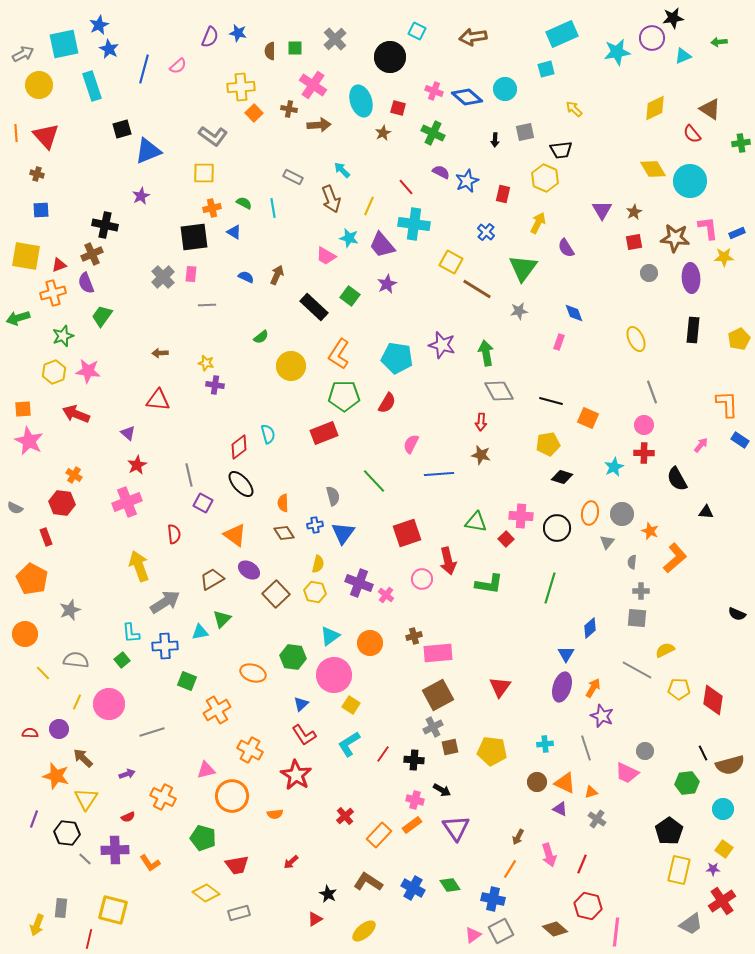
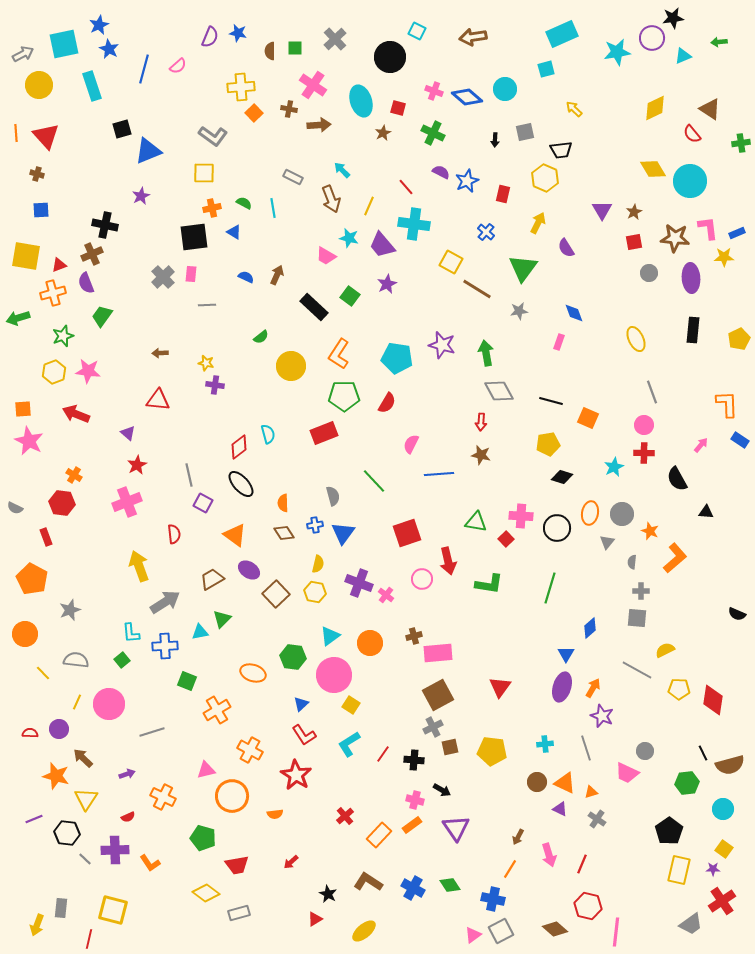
purple line at (34, 819): rotated 48 degrees clockwise
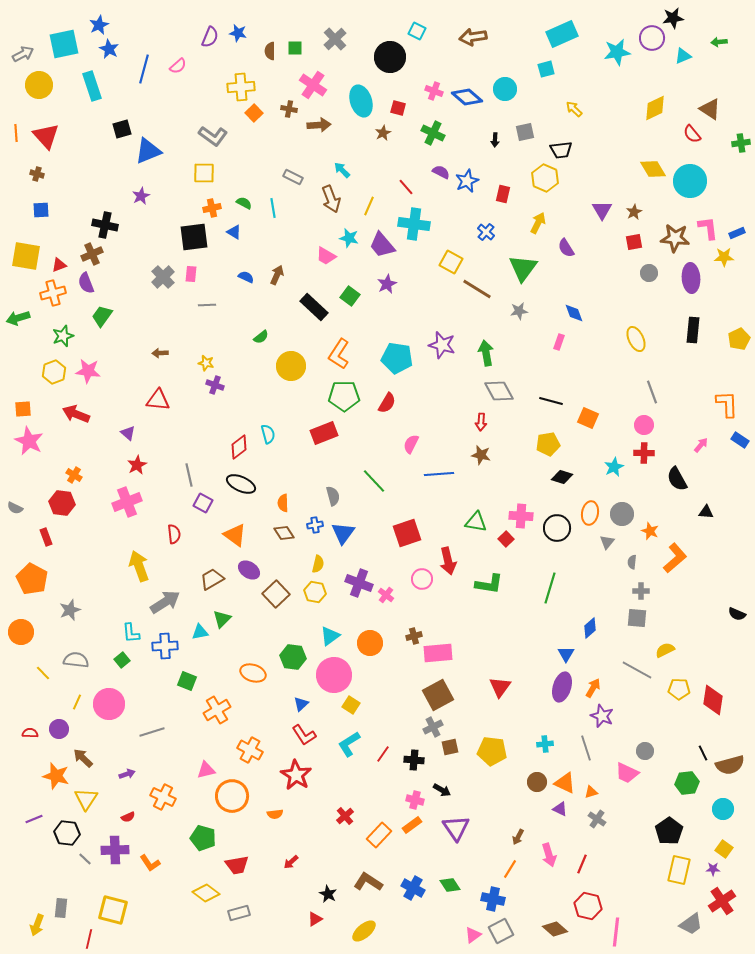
purple cross at (215, 385): rotated 12 degrees clockwise
black ellipse at (241, 484): rotated 24 degrees counterclockwise
orange circle at (25, 634): moved 4 px left, 2 px up
